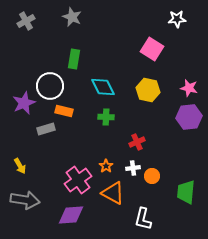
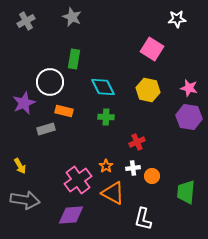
white circle: moved 4 px up
purple hexagon: rotated 15 degrees clockwise
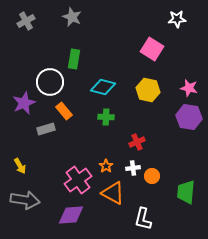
cyan diamond: rotated 50 degrees counterclockwise
orange rectangle: rotated 36 degrees clockwise
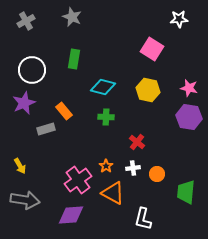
white star: moved 2 px right
white circle: moved 18 px left, 12 px up
red cross: rotated 28 degrees counterclockwise
orange circle: moved 5 px right, 2 px up
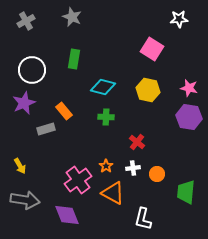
purple diamond: moved 4 px left; rotated 72 degrees clockwise
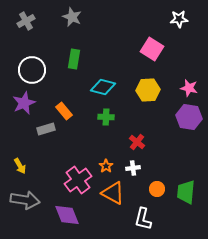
yellow hexagon: rotated 15 degrees counterclockwise
orange circle: moved 15 px down
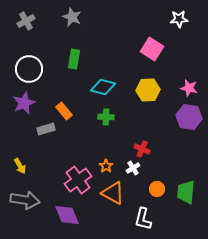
white circle: moved 3 px left, 1 px up
red cross: moved 5 px right, 7 px down; rotated 14 degrees counterclockwise
white cross: rotated 24 degrees counterclockwise
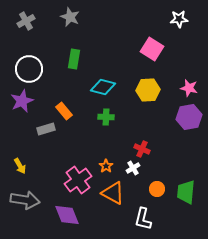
gray star: moved 2 px left
purple star: moved 2 px left, 2 px up
purple hexagon: rotated 20 degrees counterclockwise
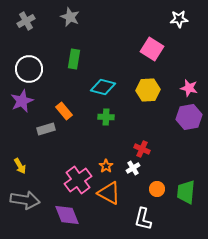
orange triangle: moved 4 px left
